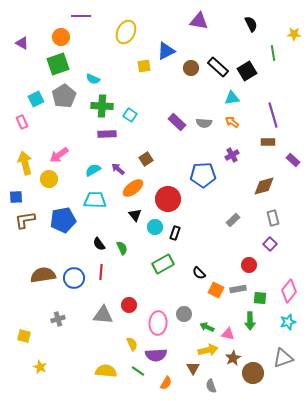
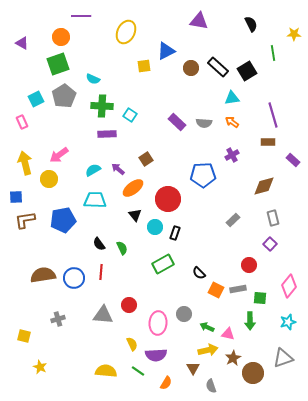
pink diamond at (289, 291): moved 5 px up
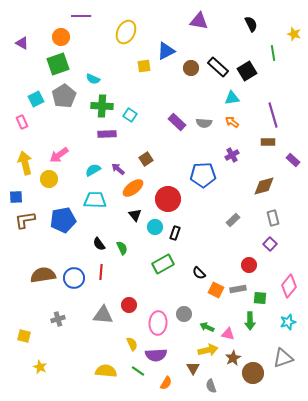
yellow star at (294, 34): rotated 16 degrees clockwise
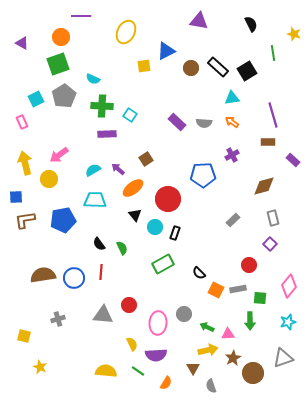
pink triangle at (228, 334): rotated 16 degrees counterclockwise
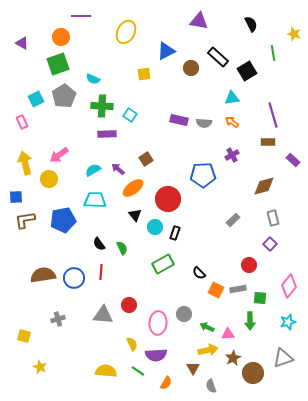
yellow square at (144, 66): moved 8 px down
black rectangle at (218, 67): moved 10 px up
purple rectangle at (177, 122): moved 2 px right, 2 px up; rotated 30 degrees counterclockwise
